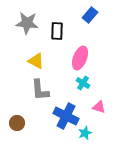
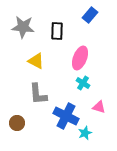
gray star: moved 4 px left, 4 px down
gray L-shape: moved 2 px left, 4 px down
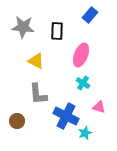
pink ellipse: moved 1 px right, 3 px up
brown circle: moved 2 px up
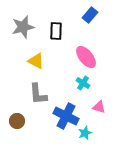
gray star: rotated 20 degrees counterclockwise
black rectangle: moved 1 px left
pink ellipse: moved 5 px right, 2 px down; rotated 60 degrees counterclockwise
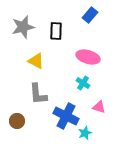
pink ellipse: moved 2 px right; rotated 35 degrees counterclockwise
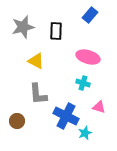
cyan cross: rotated 16 degrees counterclockwise
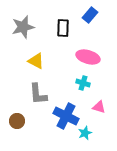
black rectangle: moved 7 px right, 3 px up
